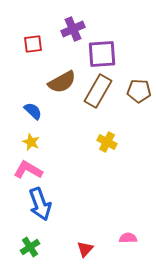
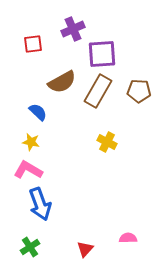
blue semicircle: moved 5 px right, 1 px down
yellow star: rotated 12 degrees counterclockwise
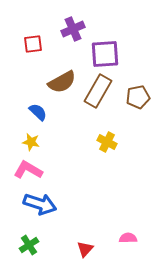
purple square: moved 3 px right
brown pentagon: moved 1 px left, 6 px down; rotated 15 degrees counterclockwise
blue arrow: rotated 52 degrees counterclockwise
green cross: moved 1 px left, 2 px up
